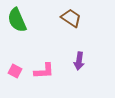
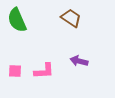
purple arrow: rotated 96 degrees clockwise
pink square: rotated 24 degrees counterclockwise
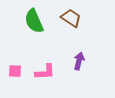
green semicircle: moved 17 px right, 1 px down
purple arrow: rotated 90 degrees clockwise
pink L-shape: moved 1 px right, 1 px down
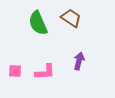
green semicircle: moved 4 px right, 2 px down
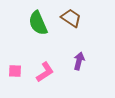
pink L-shape: rotated 30 degrees counterclockwise
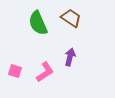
purple arrow: moved 9 px left, 4 px up
pink square: rotated 16 degrees clockwise
